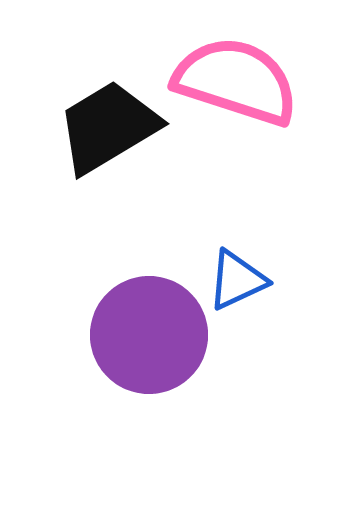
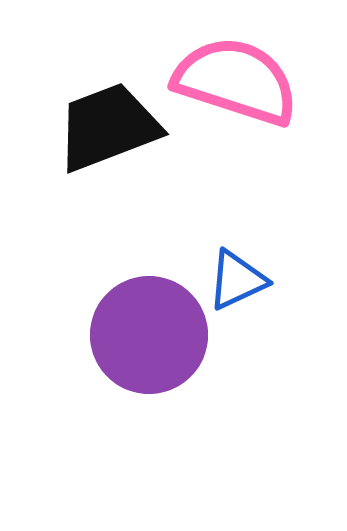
black trapezoid: rotated 10 degrees clockwise
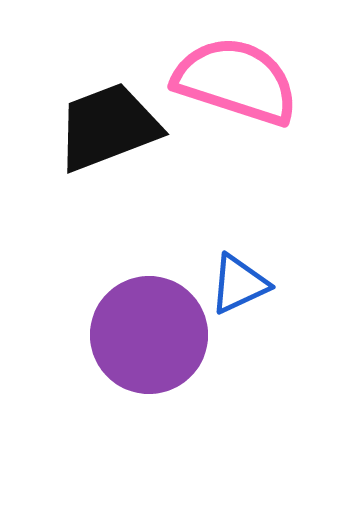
blue triangle: moved 2 px right, 4 px down
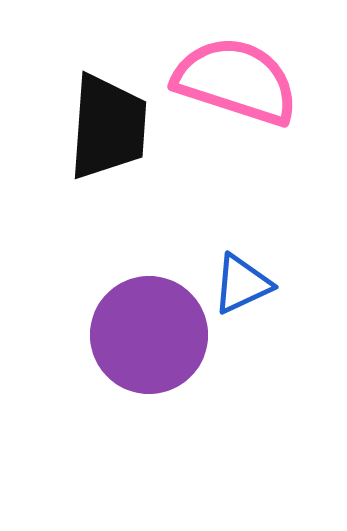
black trapezoid: rotated 115 degrees clockwise
blue triangle: moved 3 px right
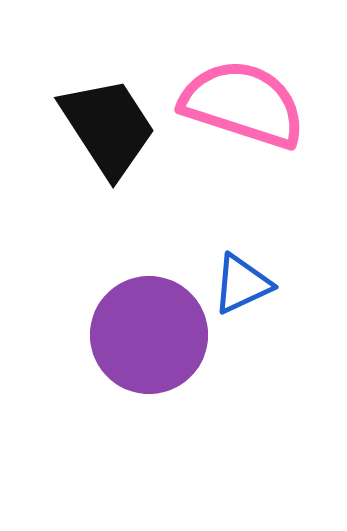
pink semicircle: moved 7 px right, 23 px down
black trapezoid: rotated 37 degrees counterclockwise
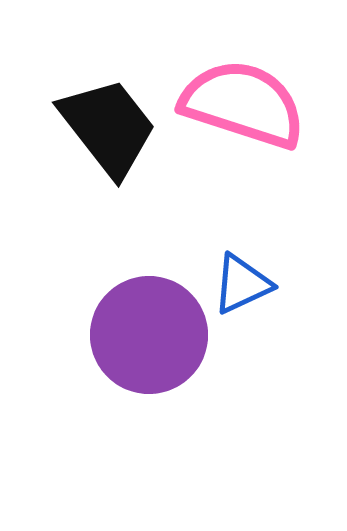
black trapezoid: rotated 5 degrees counterclockwise
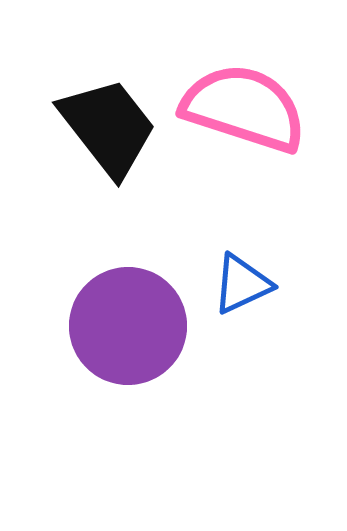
pink semicircle: moved 1 px right, 4 px down
purple circle: moved 21 px left, 9 px up
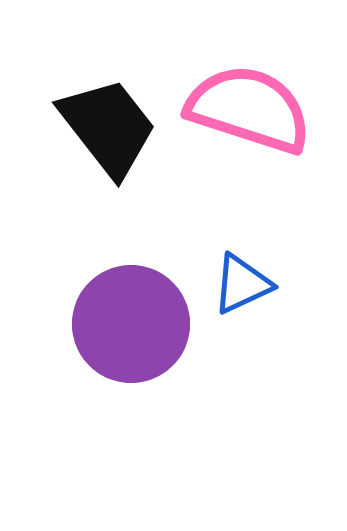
pink semicircle: moved 5 px right, 1 px down
purple circle: moved 3 px right, 2 px up
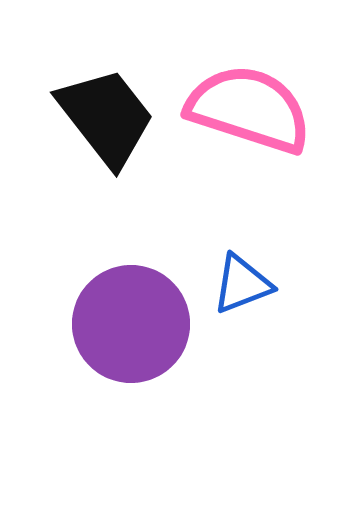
black trapezoid: moved 2 px left, 10 px up
blue triangle: rotated 4 degrees clockwise
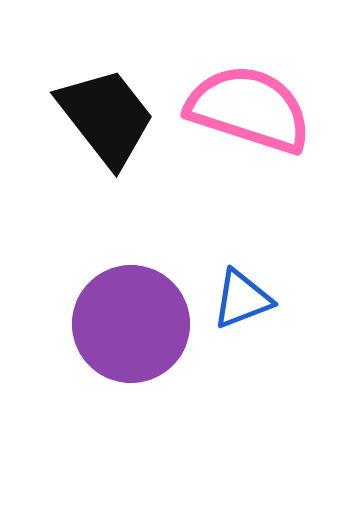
blue triangle: moved 15 px down
